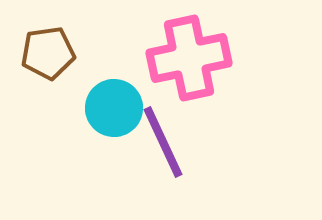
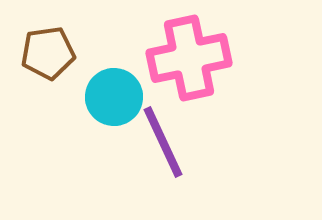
cyan circle: moved 11 px up
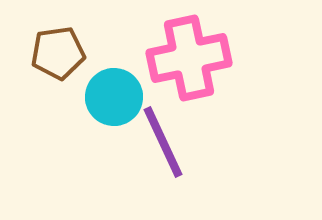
brown pentagon: moved 10 px right
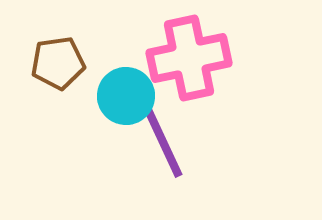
brown pentagon: moved 10 px down
cyan circle: moved 12 px right, 1 px up
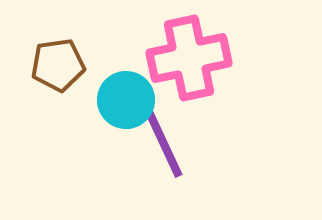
brown pentagon: moved 2 px down
cyan circle: moved 4 px down
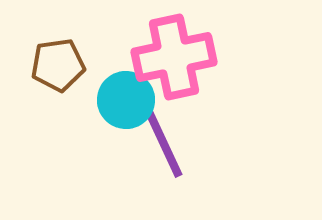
pink cross: moved 15 px left, 1 px up
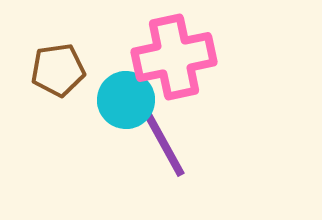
brown pentagon: moved 5 px down
purple line: rotated 4 degrees counterclockwise
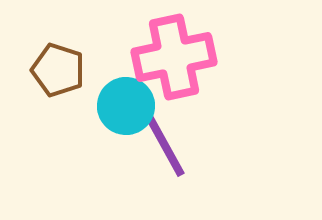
brown pentagon: rotated 26 degrees clockwise
cyan circle: moved 6 px down
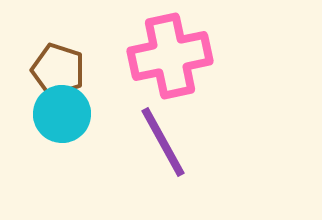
pink cross: moved 4 px left, 1 px up
cyan circle: moved 64 px left, 8 px down
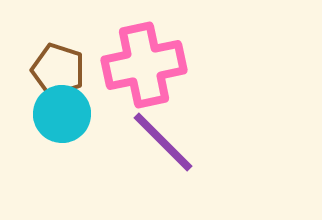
pink cross: moved 26 px left, 9 px down
purple line: rotated 16 degrees counterclockwise
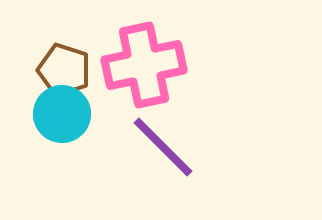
brown pentagon: moved 6 px right
purple line: moved 5 px down
